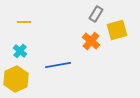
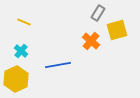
gray rectangle: moved 2 px right, 1 px up
yellow line: rotated 24 degrees clockwise
cyan cross: moved 1 px right
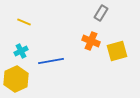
gray rectangle: moved 3 px right
yellow square: moved 21 px down
orange cross: rotated 18 degrees counterclockwise
cyan cross: rotated 24 degrees clockwise
blue line: moved 7 px left, 4 px up
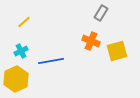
yellow line: rotated 64 degrees counterclockwise
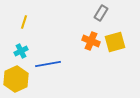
yellow line: rotated 32 degrees counterclockwise
yellow square: moved 2 px left, 9 px up
blue line: moved 3 px left, 3 px down
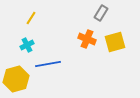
yellow line: moved 7 px right, 4 px up; rotated 16 degrees clockwise
orange cross: moved 4 px left, 2 px up
cyan cross: moved 6 px right, 6 px up
yellow hexagon: rotated 10 degrees clockwise
